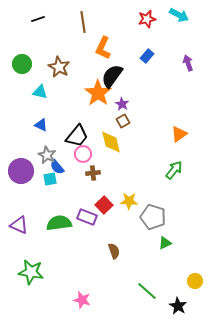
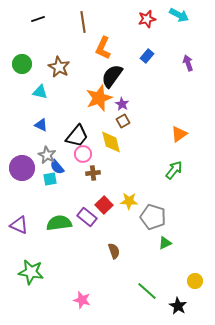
orange star: moved 1 px right, 5 px down; rotated 16 degrees clockwise
purple circle: moved 1 px right, 3 px up
purple rectangle: rotated 18 degrees clockwise
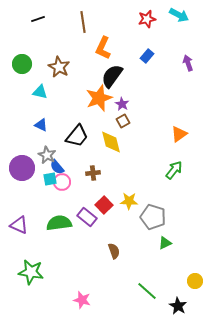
pink circle: moved 21 px left, 28 px down
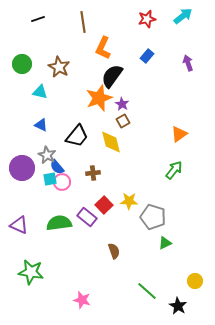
cyan arrow: moved 4 px right, 1 px down; rotated 66 degrees counterclockwise
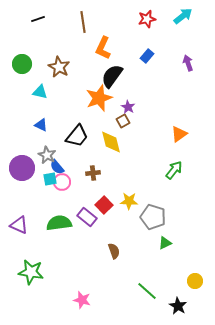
purple star: moved 6 px right, 3 px down
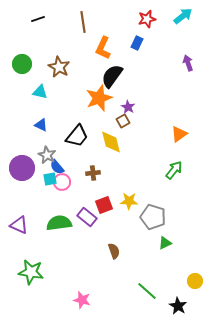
blue rectangle: moved 10 px left, 13 px up; rotated 16 degrees counterclockwise
red square: rotated 24 degrees clockwise
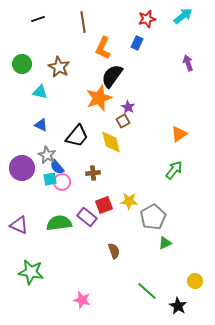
gray pentagon: rotated 25 degrees clockwise
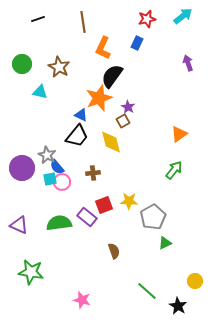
blue triangle: moved 40 px right, 10 px up
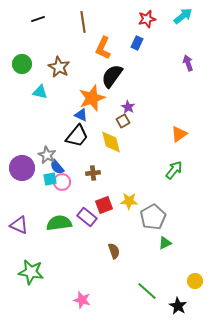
orange star: moved 7 px left
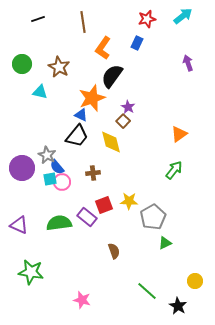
orange L-shape: rotated 10 degrees clockwise
brown square: rotated 16 degrees counterclockwise
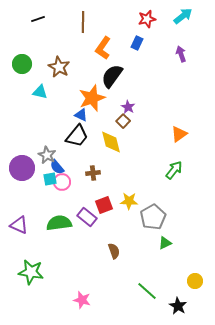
brown line: rotated 10 degrees clockwise
purple arrow: moved 7 px left, 9 px up
